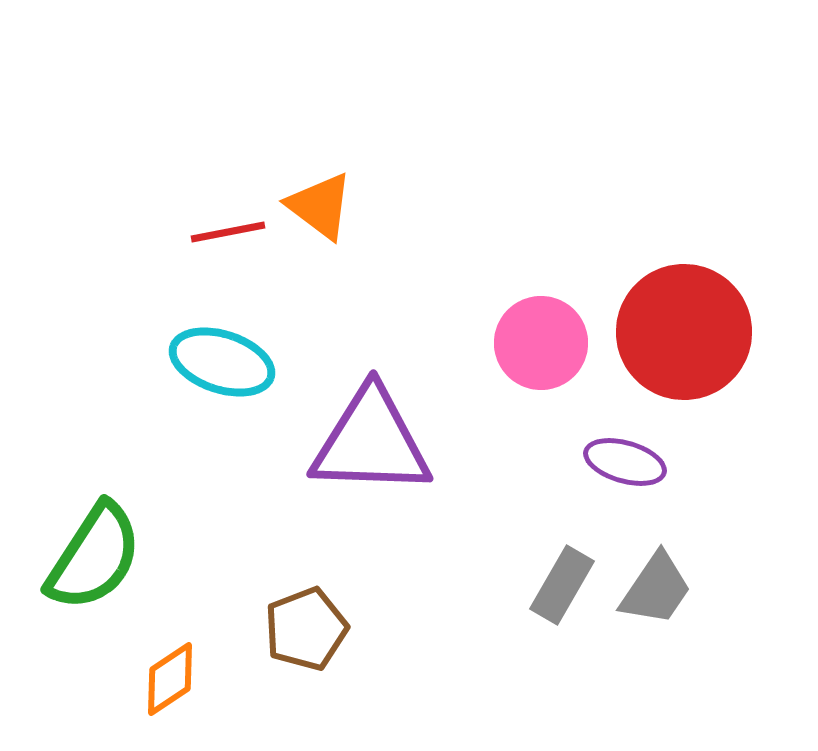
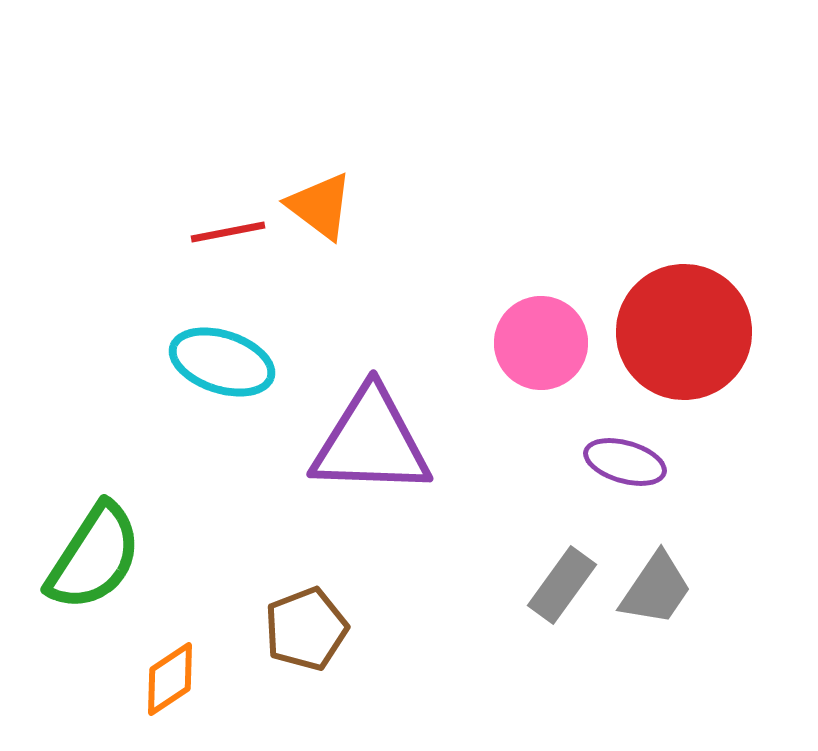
gray rectangle: rotated 6 degrees clockwise
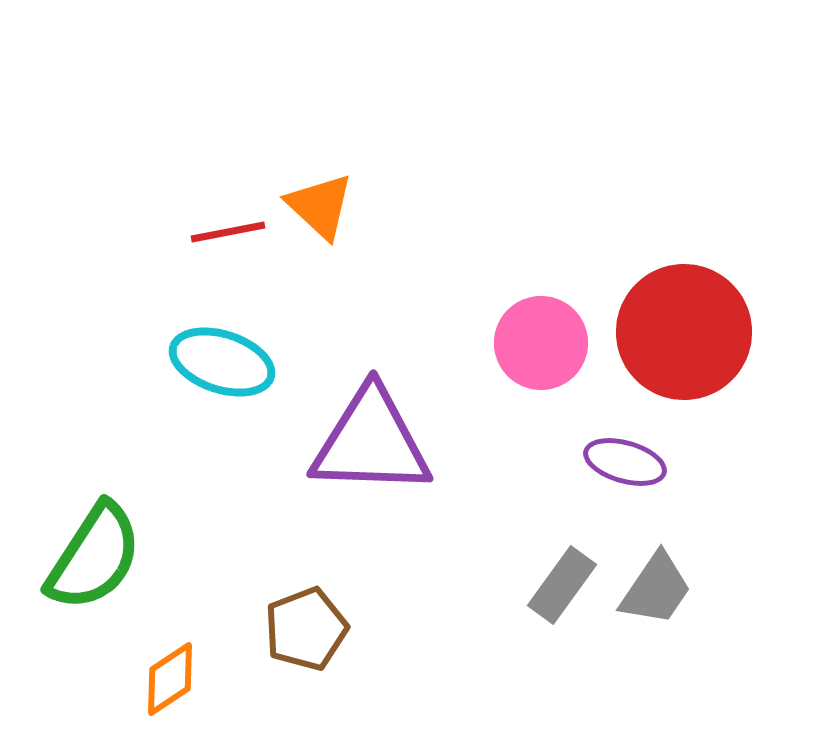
orange triangle: rotated 6 degrees clockwise
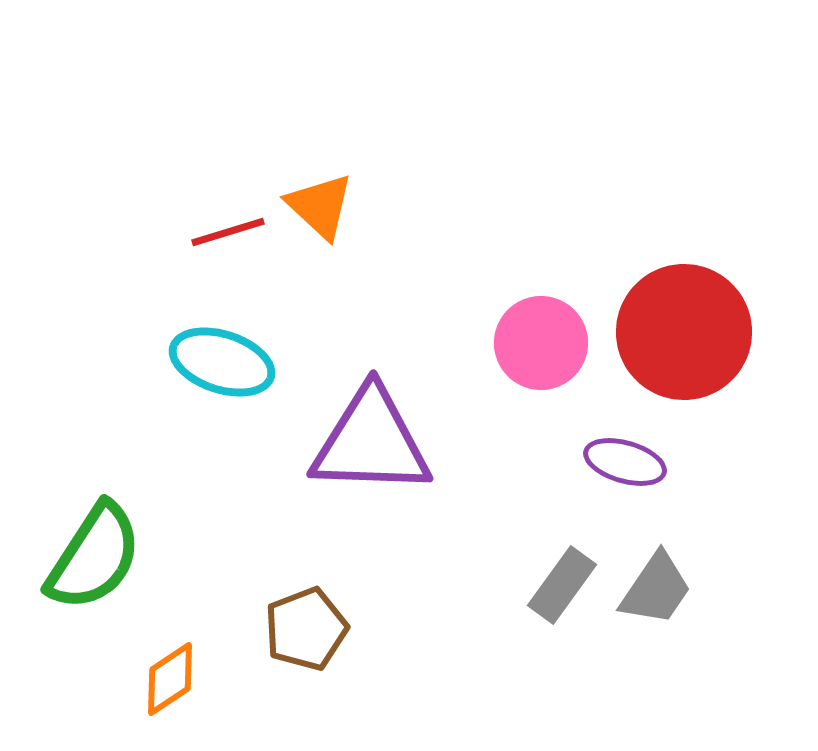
red line: rotated 6 degrees counterclockwise
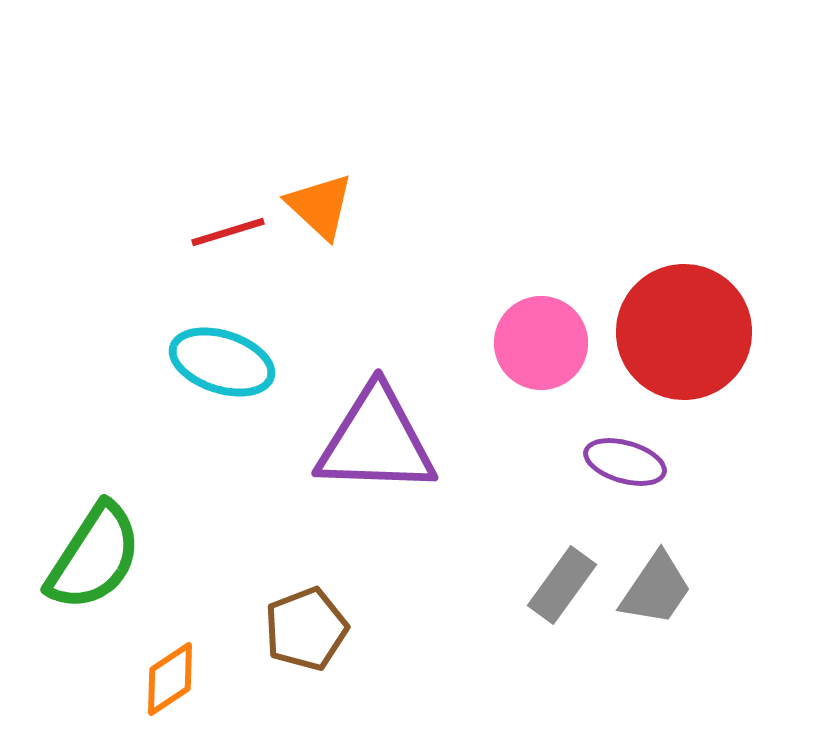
purple triangle: moved 5 px right, 1 px up
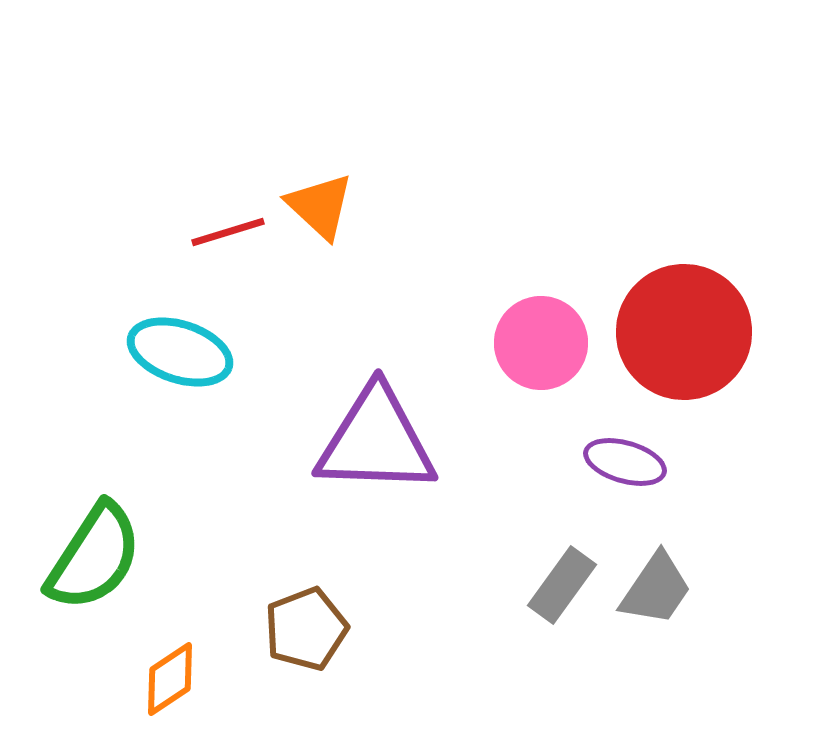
cyan ellipse: moved 42 px left, 10 px up
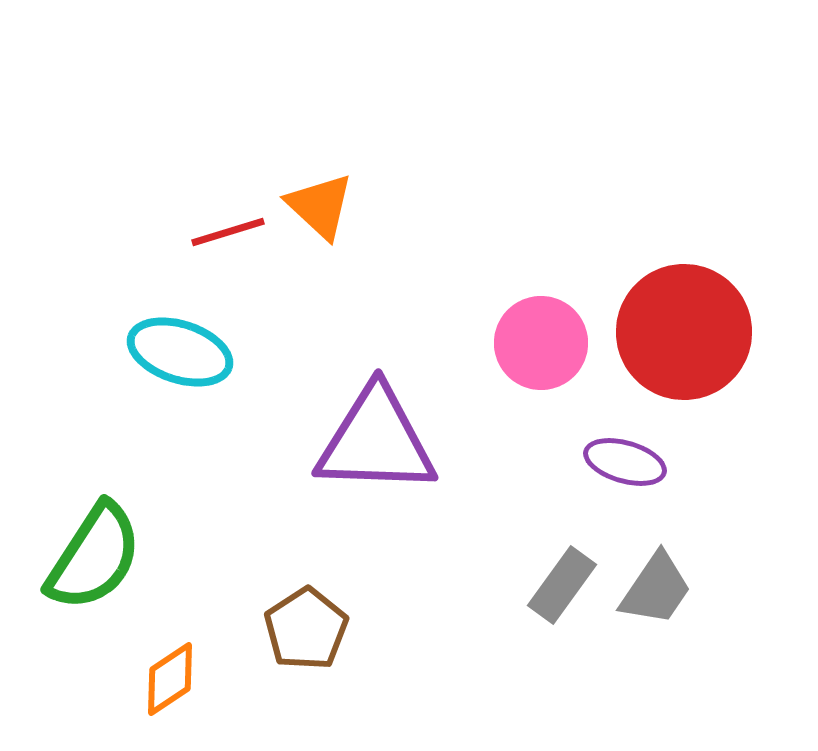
brown pentagon: rotated 12 degrees counterclockwise
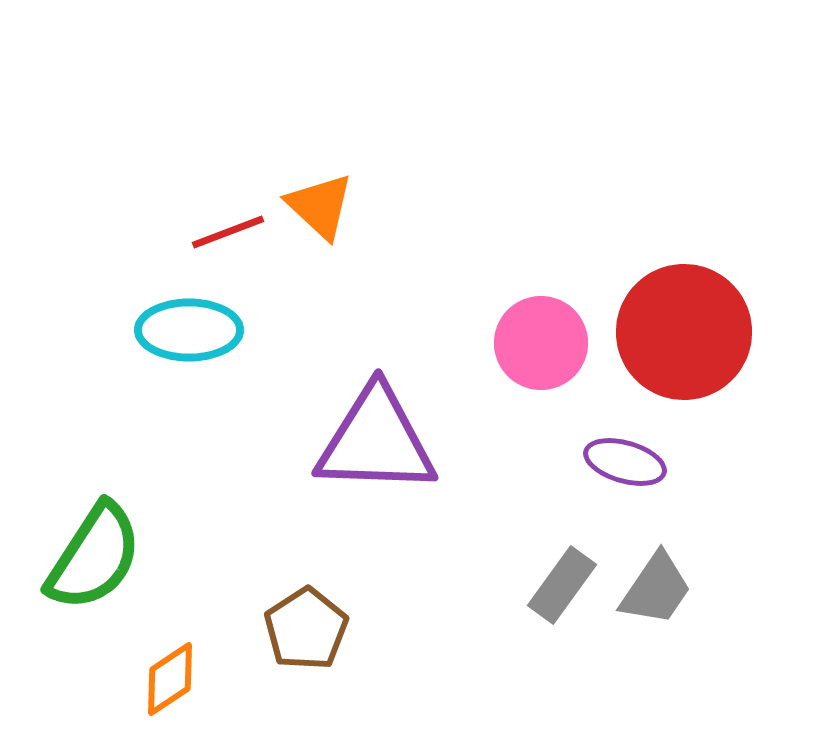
red line: rotated 4 degrees counterclockwise
cyan ellipse: moved 9 px right, 22 px up; rotated 18 degrees counterclockwise
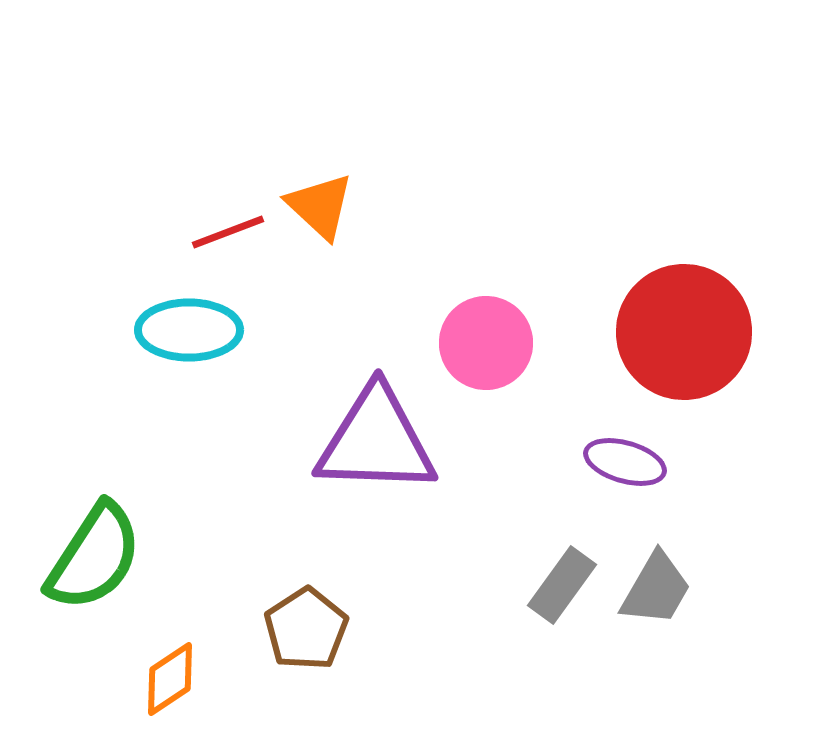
pink circle: moved 55 px left
gray trapezoid: rotated 4 degrees counterclockwise
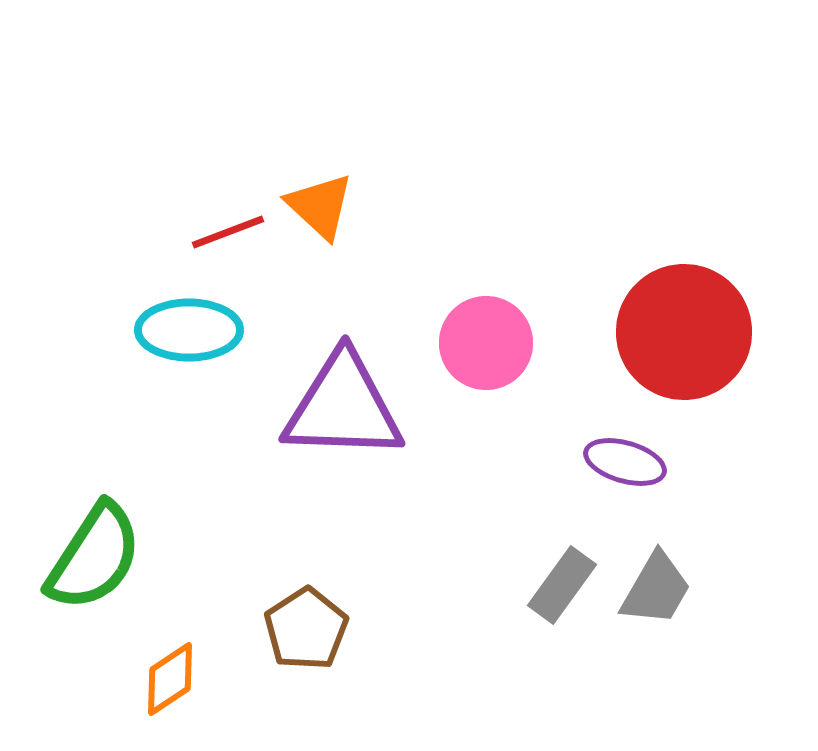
purple triangle: moved 33 px left, 34 px up
